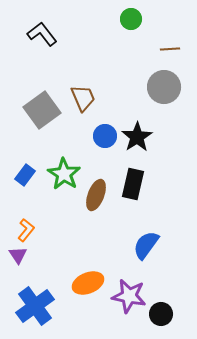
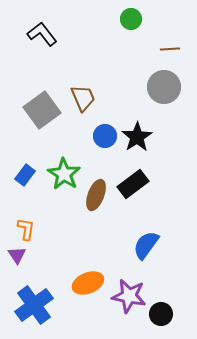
black rectangle: rotated 40 degrees clockwise
orange L-shape: moved 1 px up; rotated 30 degrees counterclockwise
purple triangle: moved 1 px left
blue cross: moved 1 px left, 1 px up
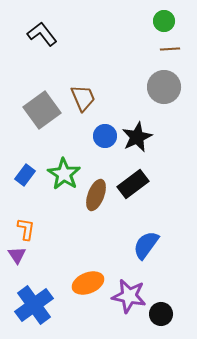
green circle: moved 33 px right, 2 px down
black star: rotated 8 degrees clockwise
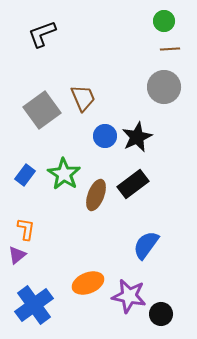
black L-shape: rotated 72 degrees counterclockwise
purple triangle: rotated 24 degrees clockwise
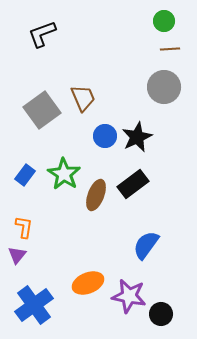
orange L-shape: moved 2 px left, 2 px up
purple triangle: rotated 12 degrees counterclockwise
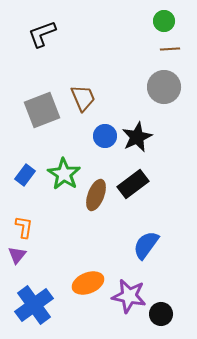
gray square: rotated 15 degrees clockwise
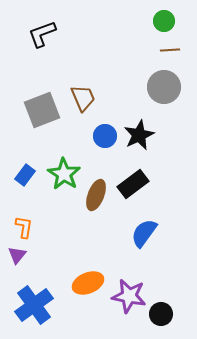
brown line: moved 1 px down
black star: moved 2 px right, 2 px up
blue semicircle: moved 2 px left, 12 px up
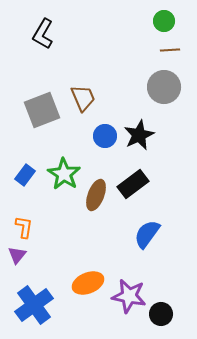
black L-shape: moved 1 px right; rotated 40 degrees counterclockwise
blue semicircle: moved 3 px right, 1 px down
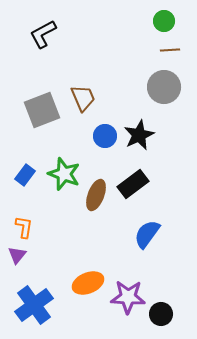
black L-shape: rotated 32 degrees clockwise
green star: rotated 12 degrees counterclockwise
purple star: moved 1 px left, 1 px down; rotated 8 degrees counterclockwise
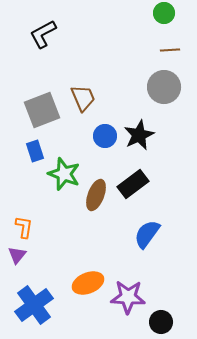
green circle: moved 8 px up
blue rectangle: moved 10 px right, 24 px up; rotated 55 degrees counterclockwise
black circle: moved 8 px down
